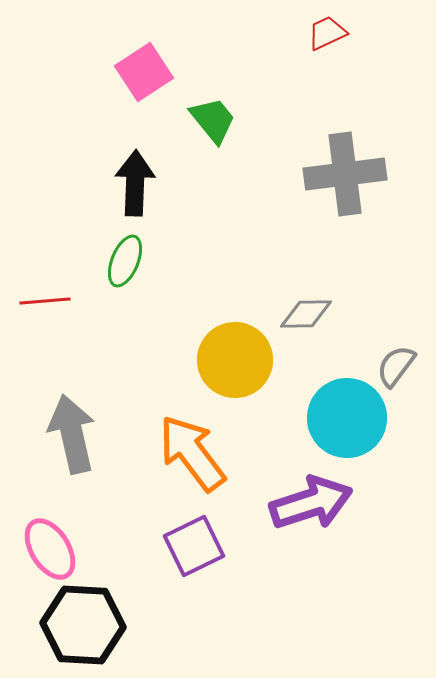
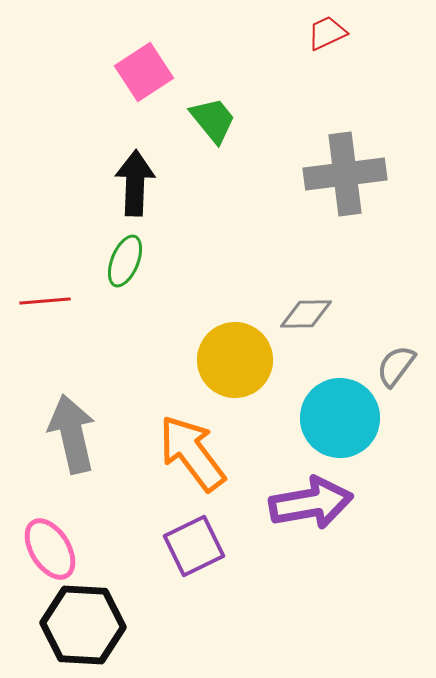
cyan circle: moved 7 px left
purple arrow: rotated 8 degrees clockwise
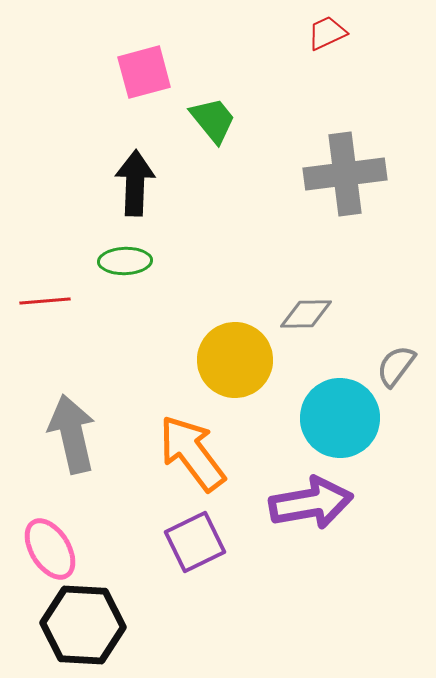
pink square: rotated 18 degrees clockwise
green ellipse: rotated 66 degrees clockwise
purple square: moved 1 px right, 4 px up
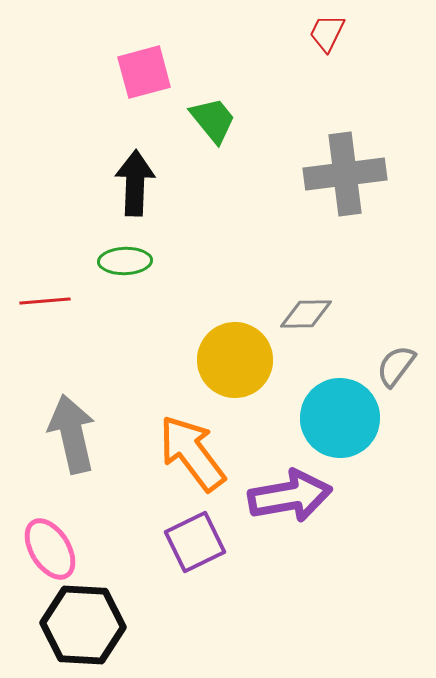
red trapezoid: rotated 39 degrees counterclockwise
purple arrow: moved 21 px left, 7 px up
